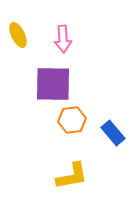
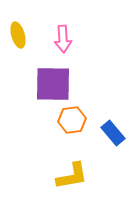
yellow ellipse: rotated 10 degrees clockwise
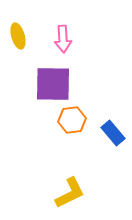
yellow ellipse: moved 1 px down
yellow L-shape: moved 2 px left, 17 px down; rotated 16 degrees counterclockwise
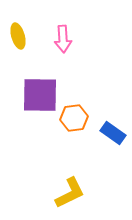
purple square: moved 13 px left, 11 px down
orange hexagon: moved 2 px right, 2 px up
blue rectangle: rotated 15 degrees counterclockwise
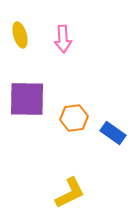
yellow ellipse: moved 2 px right, 1 px up
purple square: moved 13 px left, 4 px down
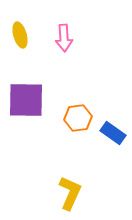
pink arrow: moved 1 px right, 1 px up
purple square: moved 1 px left, 1 px down
orange hexagon: moved 4 px right
yellow L-shape: rotated 40 degrees counterclockwise
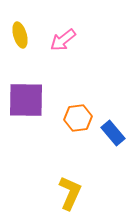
pink arrow: moved 1 px left, 2 px down; rotated 56 degrees clockwise
blue rectangle: rotated 15 degrees clockwise
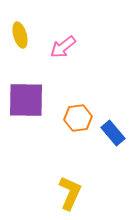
pink arrow: moved 7 px down
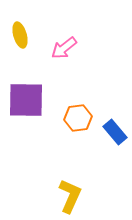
pink arrow: moved 1 px right, 1 px down
blue rectangle: moved 2 px right, 1 px up
yellow L-shape: moved 3 px down
